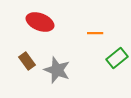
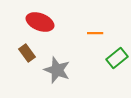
brown rectangle: moved 8 px up
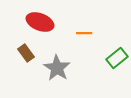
orange line: moved 11 px left
brown rectangle: moved 1 px left
gray star: moved 2 px up; rotated 12 degrees clockwise
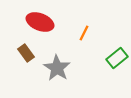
orange line: rotated 63 degrees counterclockwise
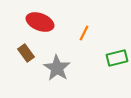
green rectangle: rotated 25 degrees clockwise
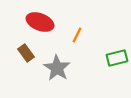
orange line: moved 7 px left, 2 px down
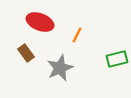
green rectangle: moved 1 px down
gray star: moved 3 px right; rotated 16 degrees clockwise
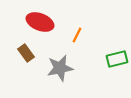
gray star: rotated 12 degrees clockwise
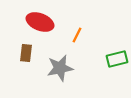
brown rectangle: rotated 42 degrees clockwise
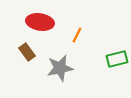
red ellipse: rotated 12 degrees counterclockwise
brown rectangle: moved 1 px right, 1 px up; rotated 42 degrees counterclockwise
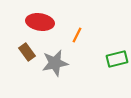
gray star: moved 5 px left, 5 px up
